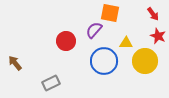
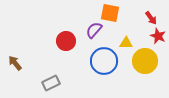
red arrow: moved 2 px left, 4 px down
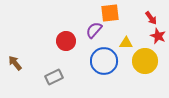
orange square: rotated 18 degrees counterclockwise
gray rectangle: moved 3 px right, 6 px up
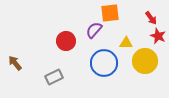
blue circle: moved 2 px down
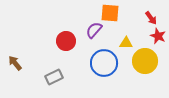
orange square: rotated 12 degrees clockwise
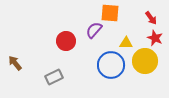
red star: moved 3 px left, 2 px down
blue circle: moved 7 px right, 2 px down
